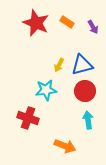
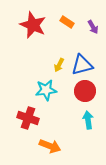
red star: moved 3 px left, 2 px down
orange arrow: moved 15 px left
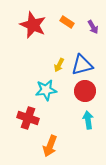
orange arrow: rotated 90 degrees clockwise
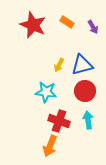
cyan star: moved 2 px down; rotated 15 degrees clockwise
red cross: moved 31 px right, 3 px down
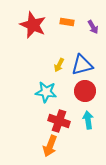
orange rectangle: rotated 24 degrees counterclockwise
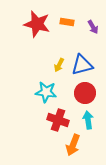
red star: moved 4 px right, 1 px up; rotated 8 degrees counterclockwise
red circle: moved 2 px down
red cross: moved 1 px left, 1 px up
orange arrow: moved 23 px right, 1 px up
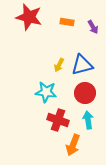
red star: moved 8 px left, 7 px up
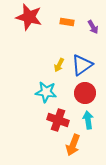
blue triangle: rotated 20 degrees counterclockwise
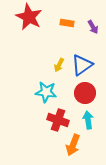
red star: rotated 12 degrees clockwise
orange rectangle: moved 1 px down
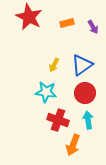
orange rectangle: rotated 24 degrees counterclockwise
yellow arrow: moved 5 px left
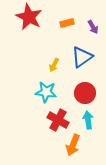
blue triangle: moved 8 px up
red cross: rotated 10 degrees clockwise
